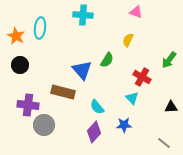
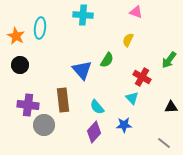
brown rectangle: moved 8 px down; rotated 70 degrees clockwise
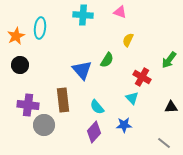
pink triangle: moved 16 px left
orange star: rotated 18 degrees clockwise
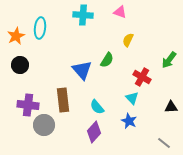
blue star: moved 5 px right, 4 px up; rotated 28 degrees clockwise
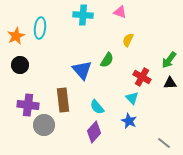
black triangle: moved 1 px left, 24 px up
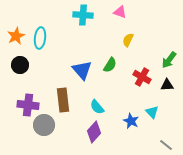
cyan ellipse: moved 10 px down
green semicircle: moved 3 px right, 5 px down
black triangle: moved 3 px left, 2 px down
cyan triangle: moved 20 px right, 14 px down
blue star: moved 2 px right
gray line: moved 2 px right, 2 px down
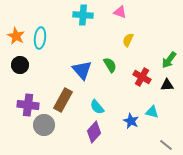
orange star: rotated 18 degrees counterclockwise
green semicircle: rotated 63 degrees counterclockwise
brown rectangle: rotated 35 degrees clockwise
cyan triangle: rotated 32 degrees counterclockwise
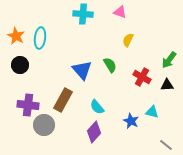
cyan cross: moved 1 px up
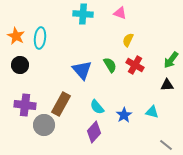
pink triangle: moved 1 px down
green arrow: moved 2 px right
red cross: moved 7 px left, 12 px up
brown rectangle: moved 2 px left, 4 px down
purple cross: moved 3 px left
blue star: moved 7 px left, 6 px up; rotated 14 degrees clockwise
